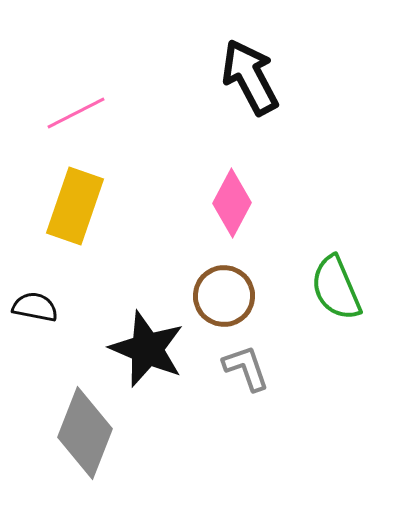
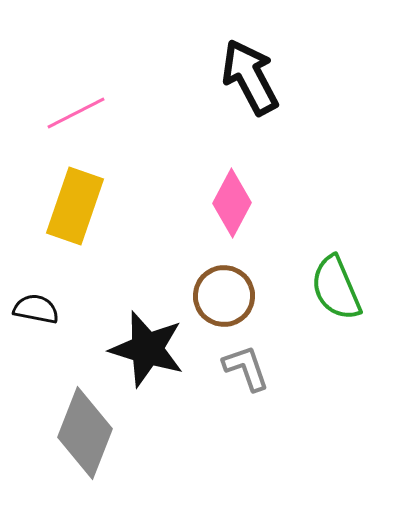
black semicircle: moved 1 px right, 2 px down
black star: rotated 6 degrees counterclockwise
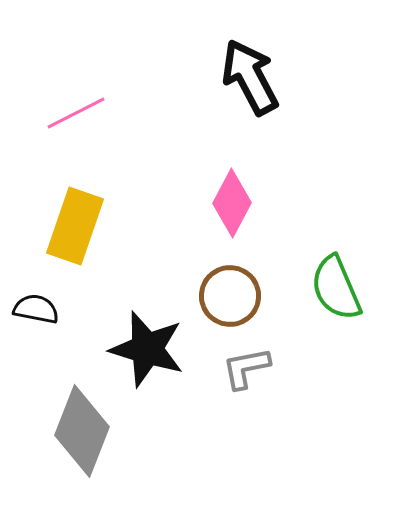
yellow rectangle: moved 20 px down
brown circle: moved 6 px right
gray L-shape: rotated 82 degrees counterclockwise
gray diamond: moved 3 px left, 2 px up
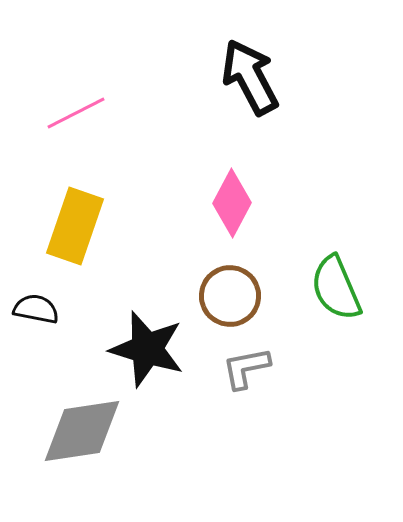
gray diamond: rotated 60 degrees clockwise
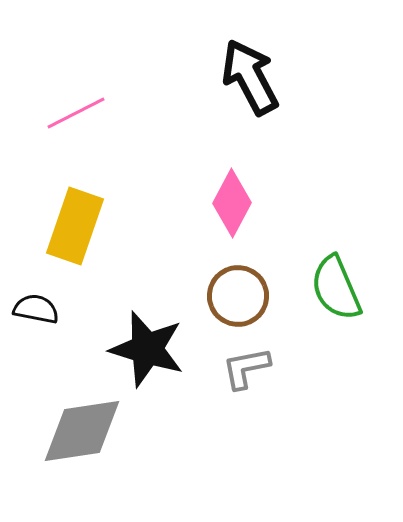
brown circle: moved 8 px right
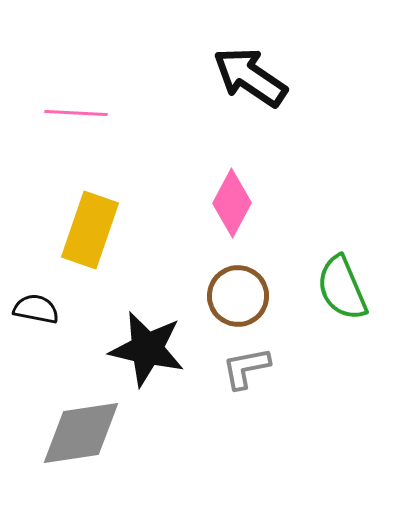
black arrow: rotated 28 degrees counterclockwise
pink line: rotated 30 degrees clockwise
yellow rectangle: moved 15 px right, 4 px down
green semicircle: moved 6 px right
black star: rotated 4 degrees counterclockwise
gray diamond: moved 1 px left, 2 px down
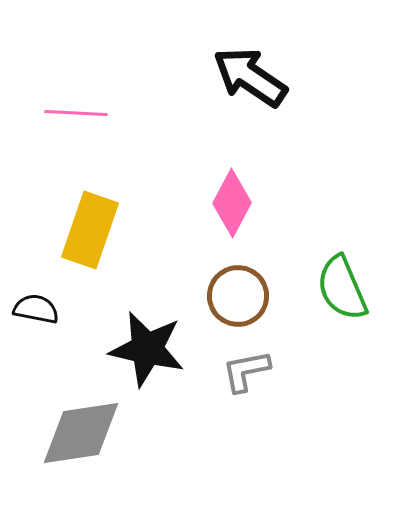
gray L-shape: moved 3 px down
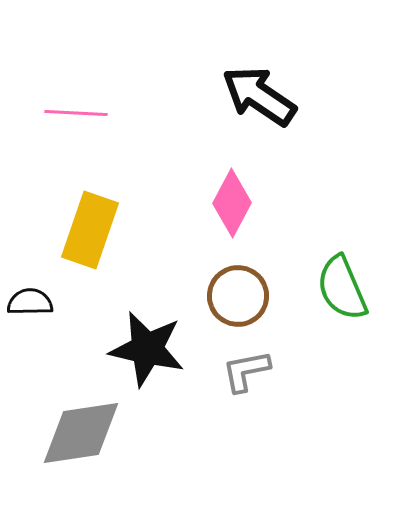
black arrow: moved 9 px right, 19 px down
black semicircle: moved 6 px left, 7 px up; rotated 12 degrees counterclockwise
